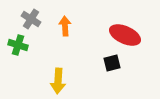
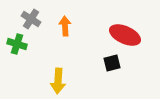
green cross: moved 1 px left, 1 px up
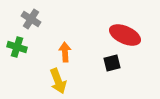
orange arrow: moved 26 px down
green cross: moved 3 px down
yellow arrow: rotated 25 degrees counterclockwise
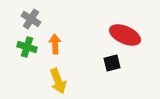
green cross: moved 10 px right
orange arrow: moved 10 px left, 8 px up
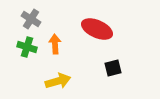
red ellipse: moved 28 px left, 6 px up
black square: moved 1 px right, 5 px down
yellow arrow: rotated 85 degrees counterclockwise
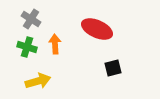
yellow arrow: moved 20 px left
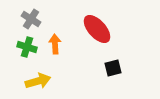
red ellipse: rotated 24 degrees clockwise
